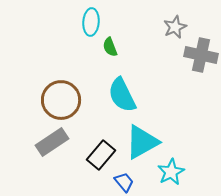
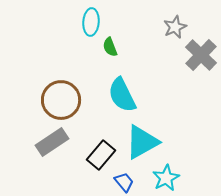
gray cross: rotated 32 degrees clockwise
cyan star: moved 5 px left, 6 px down
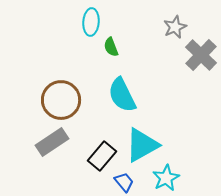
green semicircle: moved 1 px right
cyan triangle: moved 3 px down
black rectangle: moved 1 px right, 1 px down
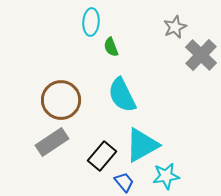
cyan star: moved 2 px up; rotated 20 degrees clockwise
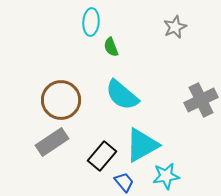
gray cross: moved 45 px down; rotated 20 degrees clockwise
cyan semicircle: rotated 24 degrees counterclockwise
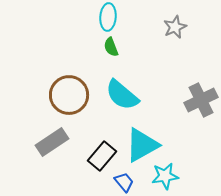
cyan ellipse: moved 17 px right, 5 px up
brown circle: moved 8 px right, 5 px up
cyan star: moved 1 px left
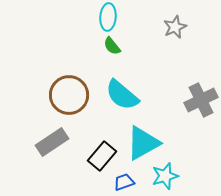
green semicircle: moved 1 px right, 1 px up; rotated 18 degrees counterclockwise
cyan triangle: moved 1 px right, 2 px up
cyan star: rotated 8 degrees counterclockwise
blue trapezoid: rotated 70 degrees counterclockwise
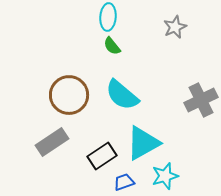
black rectangle: rotated 16 degrees clockwise
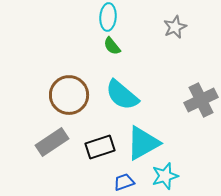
black rectangle: moved 2 px left, 9 px up; rotated 16 degrees clockwise
